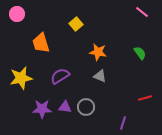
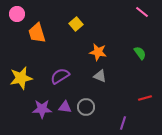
orange trapezoid: moved 4 px left, 10 px up
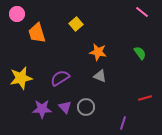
purple semicircle: moved 2 px down
purple triangle: rotated 40 degrees clockwise
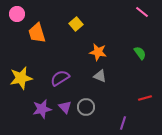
purple star: rotated 12 degrees counterclockwise
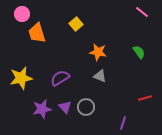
pink circle: moved 5 px right
green semicircle: moved 1 px left, 1 px up
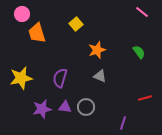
orange star: moved 1 px left, 2 px up; rotated 30 degrees counterclockwise
purple semicircle: rotated 42 degrees counterclockwise
purple triangle: rotated 40 degrees counterclockwise
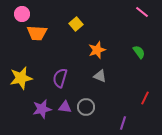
orange trapezoid: rotated 70 degrees counterclockwise
red line: rotated 48 degrees counterclockwise
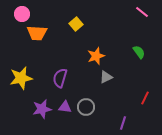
orange star: moved 1 px left, 6 px down
gray triangle: moved 6 px right, 1 px down; rotated 48 degrees counterclockwise
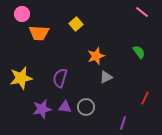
orange trapezoid: moved 2 px right
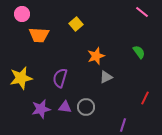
orange trapezoid: moved 2 px down
purple star: moved 1 px left
purple line: moved 2 px down
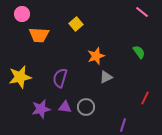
yellow star: moved 1 px left, 1 px up
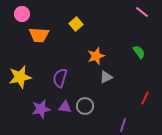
gray circle: moved 1 px left, 1 px up
